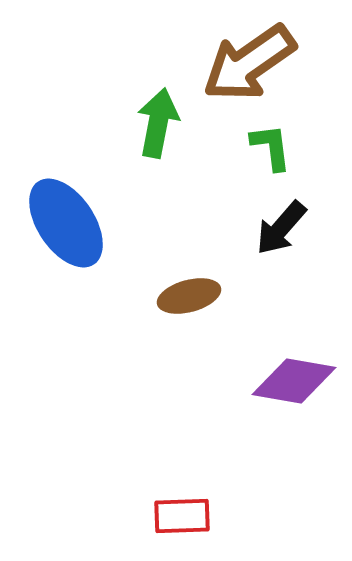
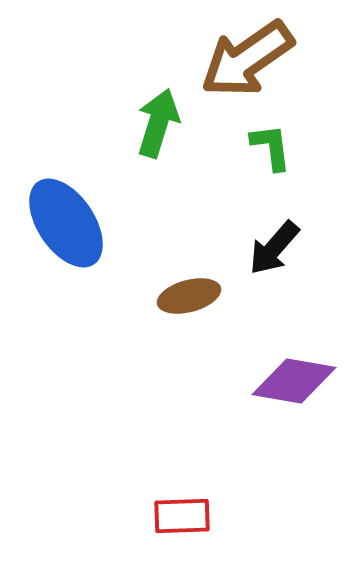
brown arrow: moved 2 px left, 4 px up
green arrow: rotated 6 degrees clockwise
black arrow: moved 7 px left, 20 px down
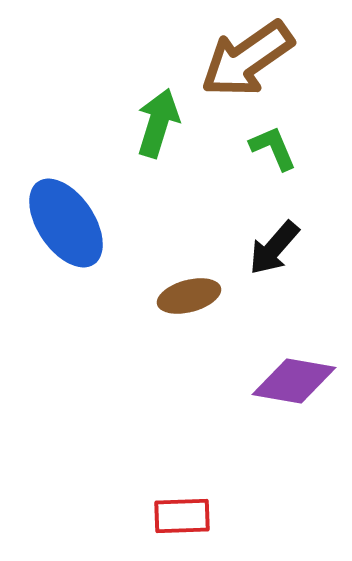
green L-shape: moved 2 px right, 1 px down; rotated 16 degrees counterclockwise
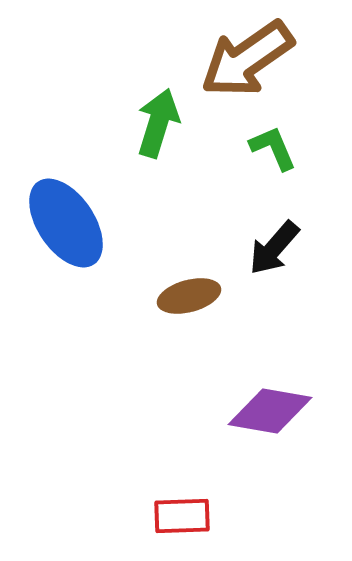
purple diamond: moved 24 px left, 30 px down
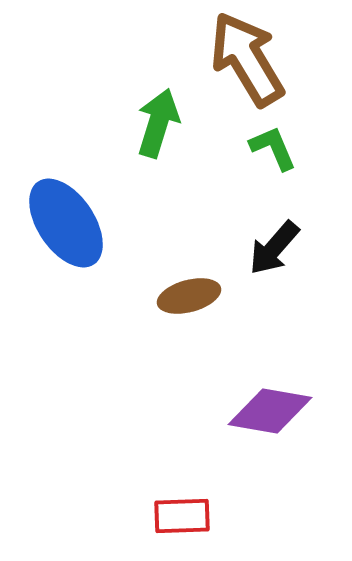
brown arrow: rotated 94 degrees clockwise
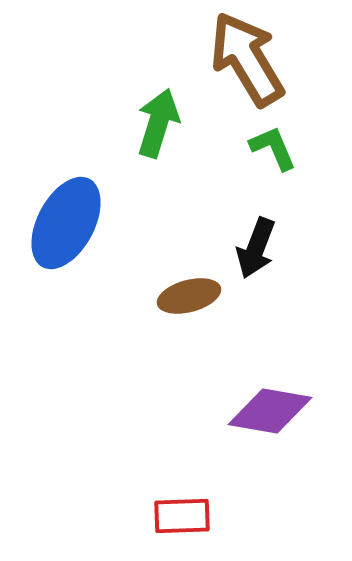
blue ellipse: rotated 62 degrees clockwise
black arrow: moved 18 px left; rotated 20 degrees counterclockwise
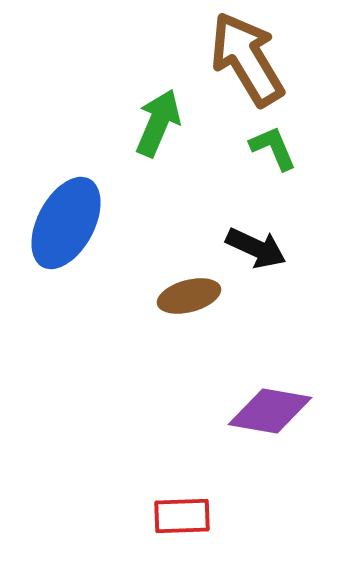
green arrow: rotated 6 degrees clockwise
black arrow: rotated 86 degrees counterclockwise
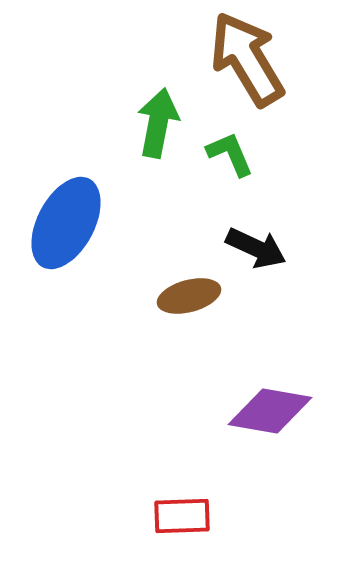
green arrow: rotated 12 degrees counterclockwise
green L-shape: moved 43 px left, 6 px down
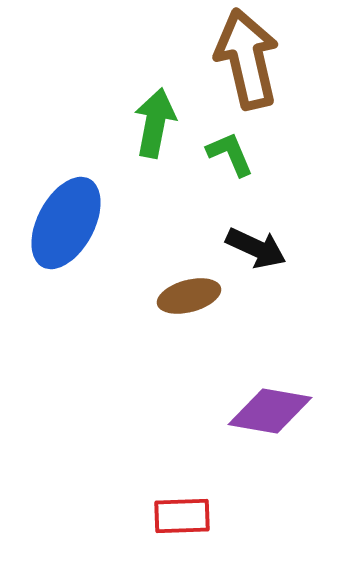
brown arrow: rotated 18 degrees clockwise
green arrow: moved 3 px left
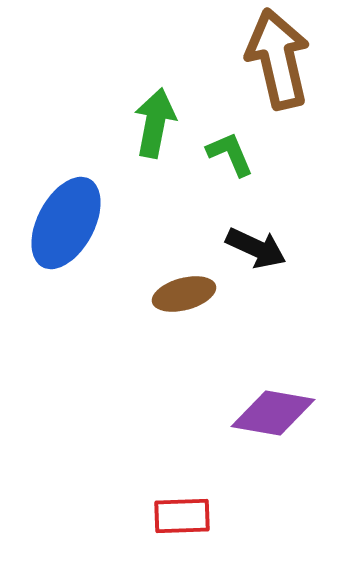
brown arrow: moved 31 px right
brown ellipse: moved 5 px left, 2 px up
purple diamond: moved 3 px right, 2 px down
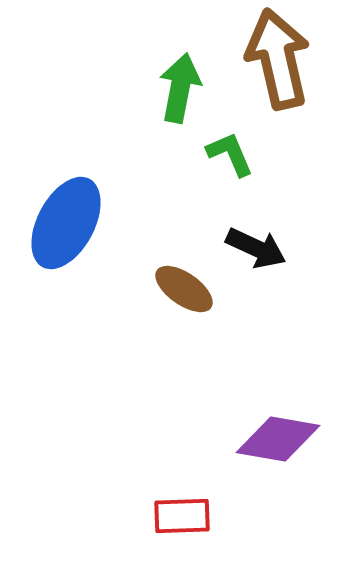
green arrow: moved 25 px right, 35 px up
brown ellipse: moved 5 px up; rotated 50 degrees clockwise
purple diamond: moved 5 px right, 26 px down
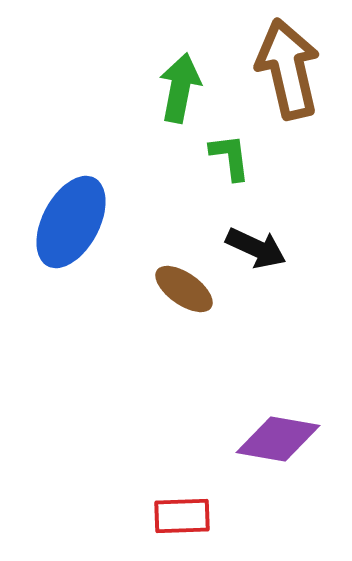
brown arrow: moved 10 px right, 10 px down
green L-shape: moved 3 px down; rotated 16 degrees clockwise
blue ellipse: moved 5 px right, 1 px up
